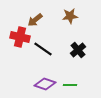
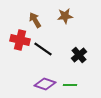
brown star: moved 5 px left
brown arrow: rotated 98 degrees clockwise
red cross: moved 3 px down
black cross: moved 1 px right, 5 px down
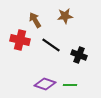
black line: moved 8 px right, 4 px up
black cross: rotated 28 degrees counterclockwise
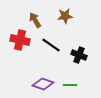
purple diamond: moved 2 px left
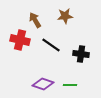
black cross: moved 2 px right, 1 px up; rotated 14 degrees counterclockwise
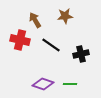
black cross: rotated 21 degrees counterclockwise
green line: moved 1 px up
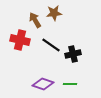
brown star: moved 11 px left, 3 px up
black cross: moved 8 px left
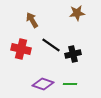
brown star: moved 23 px right
brown arrow: moved 3 px left
red cross: moved 1 px right, 9 px down
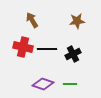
brown star: moved 8 px down
black line: moved 4 px left, 4 px down; rotated 36 degrees counterclockwise
red cross: moved 2 px right, 2 px up
black cross: rotated 14 degrees counterclockwise
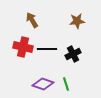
green line: moved 4 px left; rotated 72 degrees clockwise
